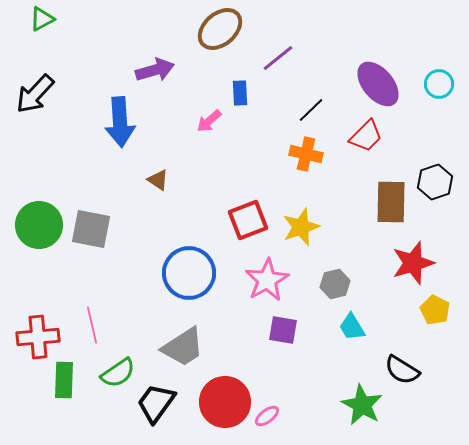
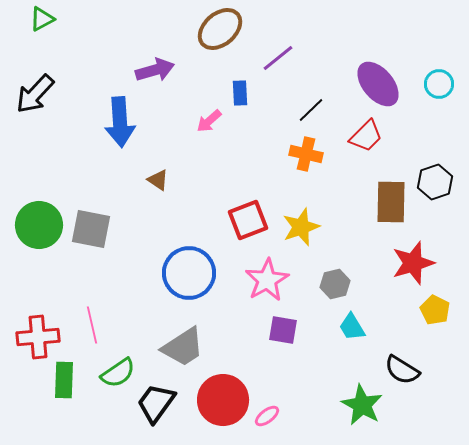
red circle: moved 2 px left, 2 px up
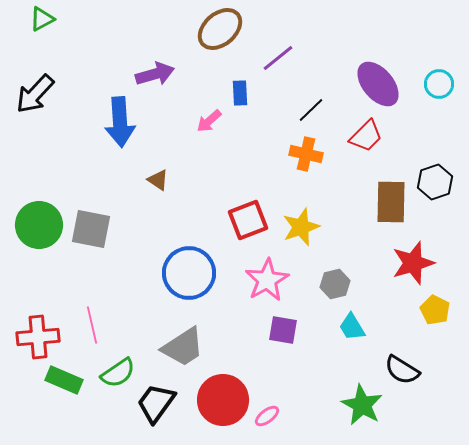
purple arrow: moved 4 px down
green rectangle: rotated 69 degrees counterclockwise
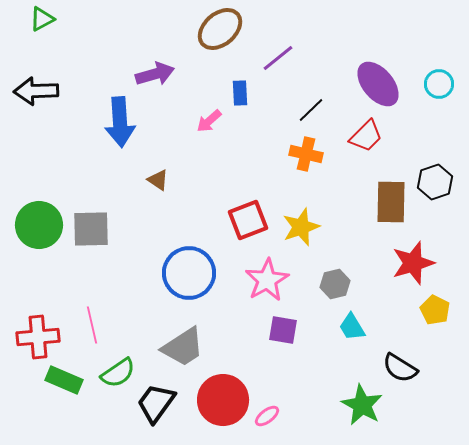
black arrow: moved 1 px right, 3 px up; rotated 45 degrees clockwise
gray square: rotated 12 degrees counterclockwise
black semicircle: moved 2 px left, 2 px up
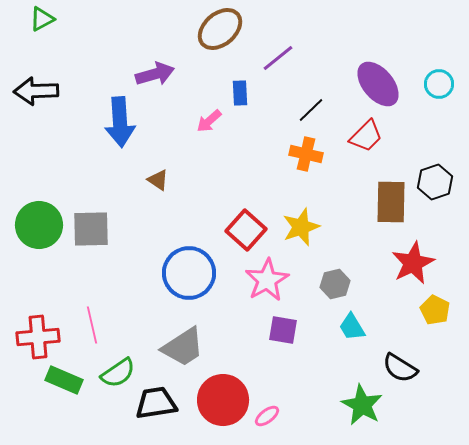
red square: moved 2 px left, 10 px down; rotated 27 degrees counterclockwise
red star: rotated 9 degrees counterclockwise
black trapezoid: rotated 45 degrees clockwise
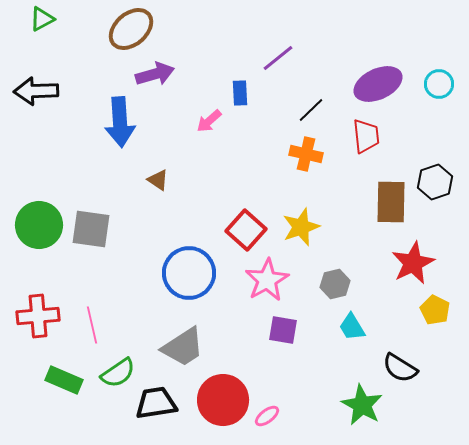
brown ellipse: moved 89 px left
purple ellipse: rotated 75 degrees counterclockwise
red trapezoid: rotated 51 degrees counterclockwise
gray square: rotated 9 degrees clockwise
red cross: moved 21 px up
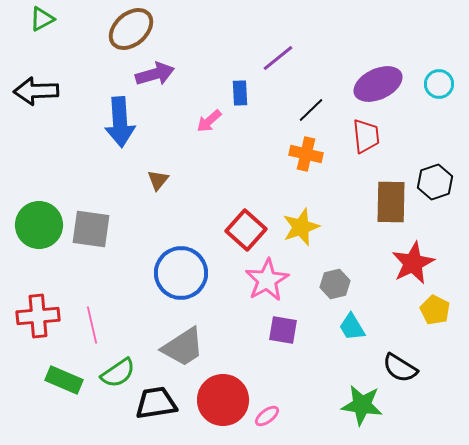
brown triangle: rotated 35 degrees clockwise
blue circle: moved 8 px left
green star: rotated 21 degrees counterclockwise
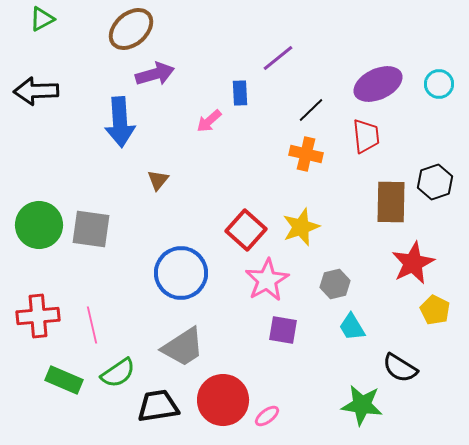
black trapezoid: moved 2 px right, 3 px down
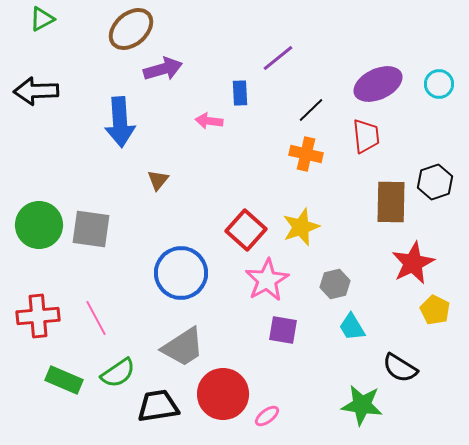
purple arrow: moved 8 px right, 5 px up
pink arrow: rotated 48 degrees clockwise
pink line: moved 4 px right, 7 px up; rotated 15 degrees counterclockwise
red circle: moved 6 px up
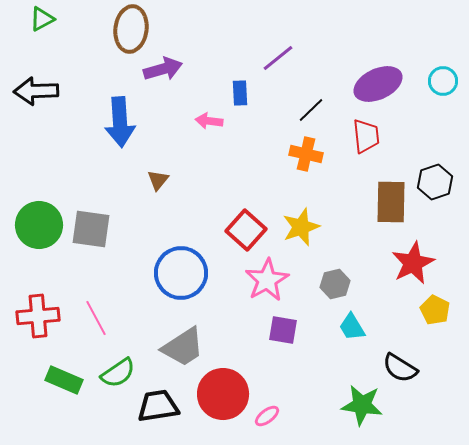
brown ellipse: rotated 42 degrees counterclockwise
cyan circle: moved 4 px right, 3 px up
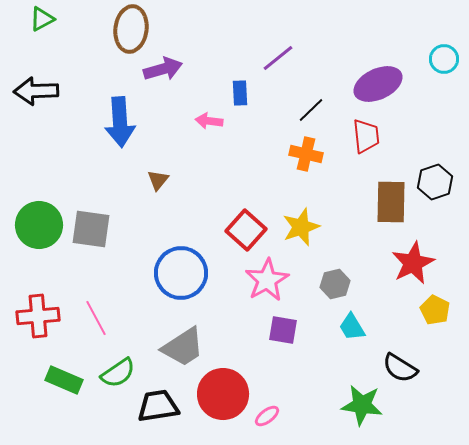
cyan circle: moved 1 px right, 22 px up
